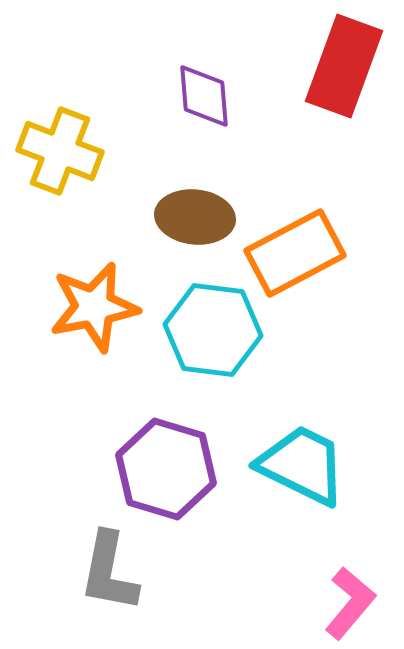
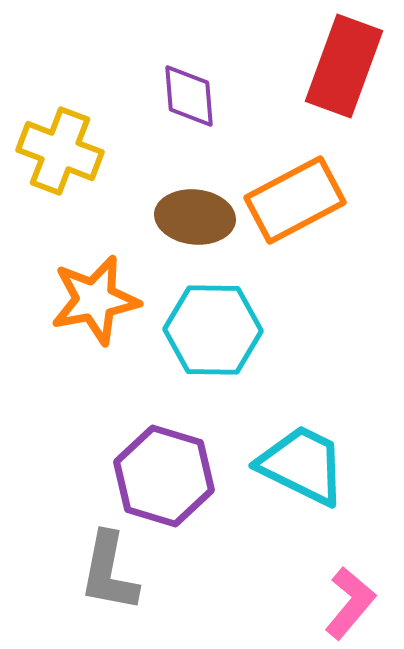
purple diamond: moved 15 px left
orange rectangle: moved 53 px up
orange star: moved 1 px right, 7 px up
cyan hexagon: rotated 6 degrees counterclockwise
purple hexagon: moved 2 px left, 7 px down
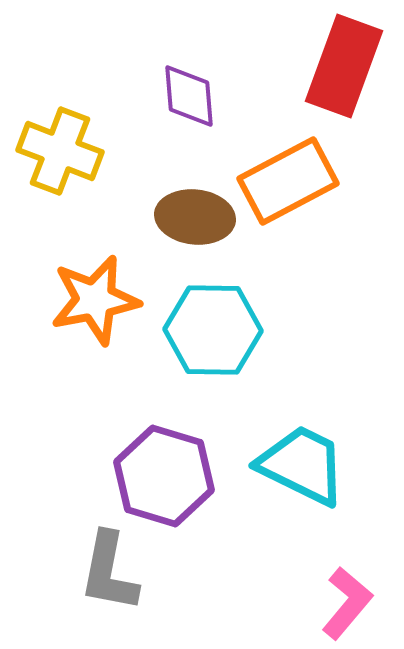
orange rectangle: moved 7 px left, 19 px up
pink L-shape: moved 3 px left
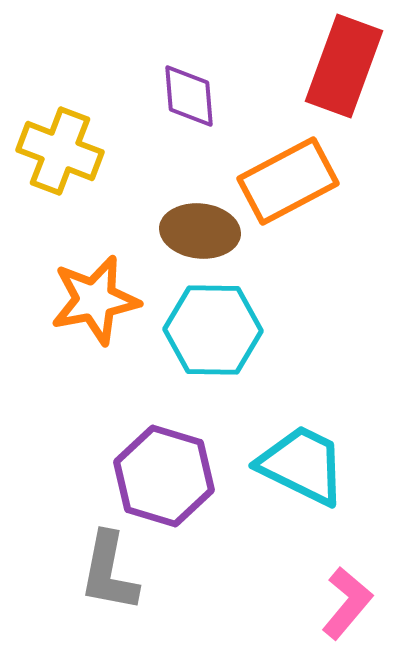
brown ellipse: moved 5 px right, 14 px down
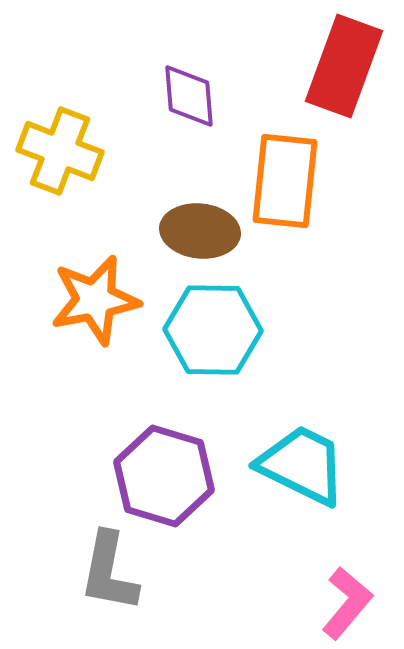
orange rectangle: moved 3 px left; rotated 56 degrees counterclockwise
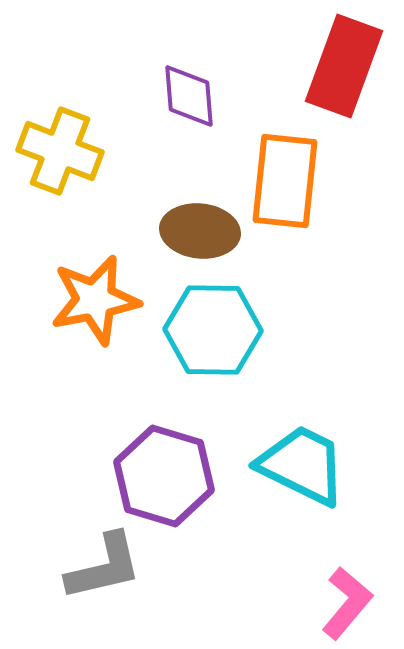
gray L-shape: moved 5 px left, 5 px up; rotated 114 degrees counterclockwise
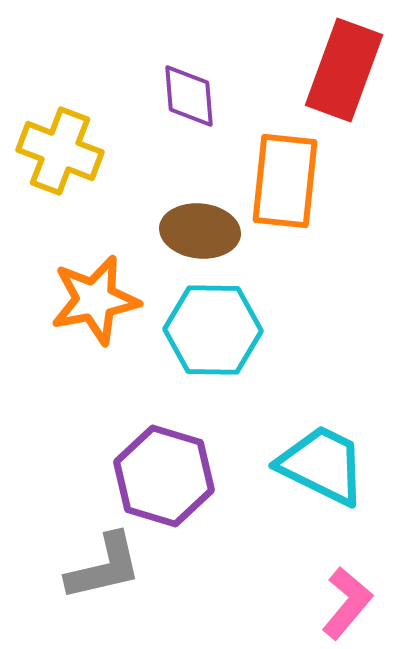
red rectangle: moved 4 px down
cyan trapezoid: moved 20 px right
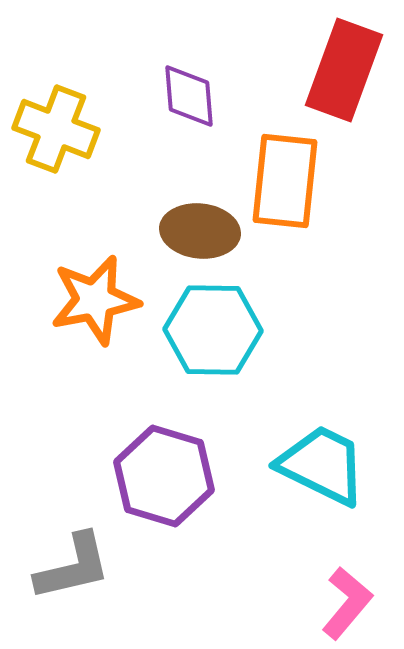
yellow cross: moved 4 px left, 22 px up
gray L-shape: moved 31 px left
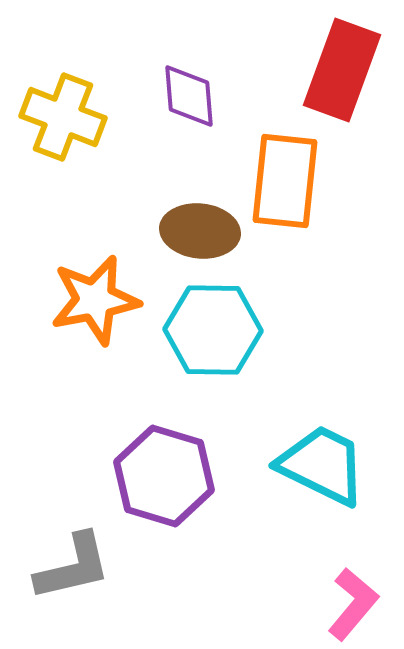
red rectangle: moved 2 px left
yellow cross: moved 7 px right, 12 px up
pink L-shape: moved 6 px right, 1 px down
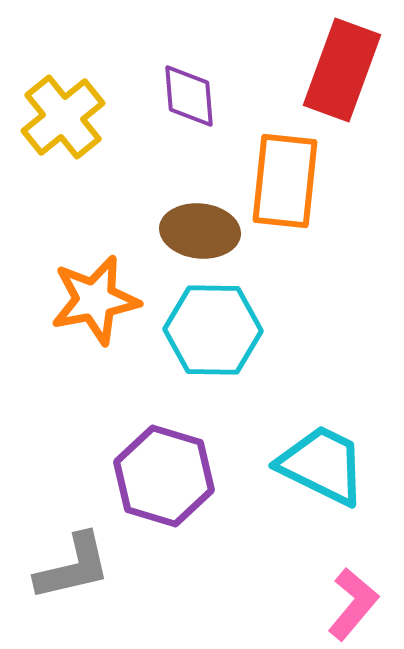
yellow cross: rotated 30 degrees clockwise
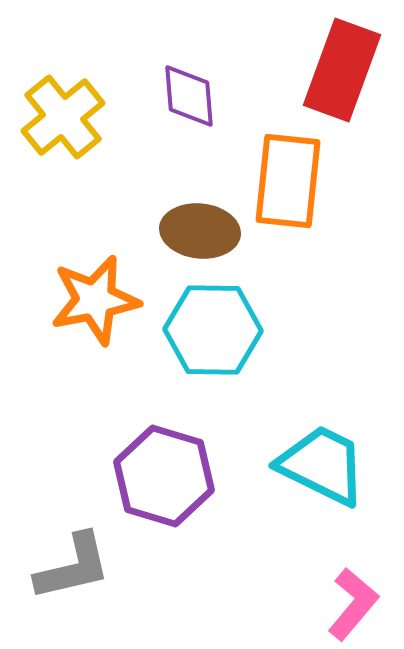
orange rectangle: moved 3 px right
